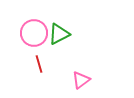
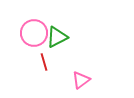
green triangle: moved 2 px left, 3 px down
red line: moved 5 px right, 2 px up
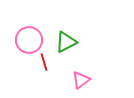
pink circle: moved 5 px left, 7 px down
green triangle: moved 9 px right, 5 px down
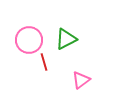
green triangle: moved 3 px up
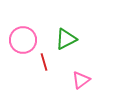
pink circle: moved 6 px left
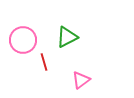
green triangle: moved 1 px right, 2 px up
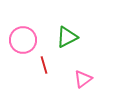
red line: moved 3 px down
pink triangle: moved 2 px right, 1 px up
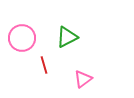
pink circle: moved 1 px left, 2 px up
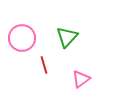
green triangle: rotated 20 degrees counterclockwise
pink triangle: moved 2 px left
